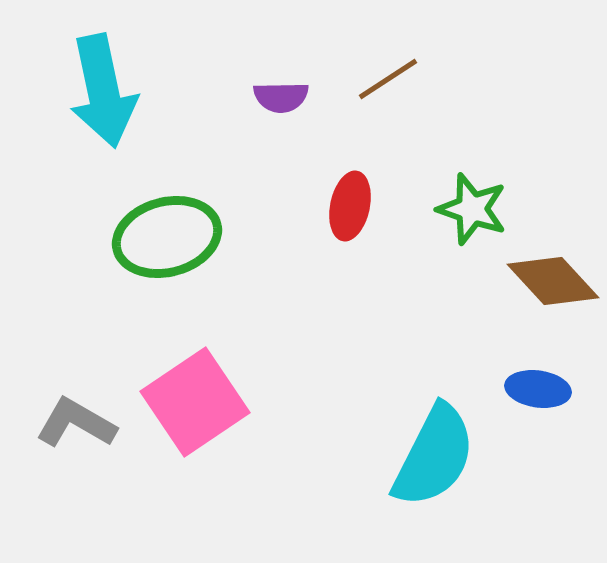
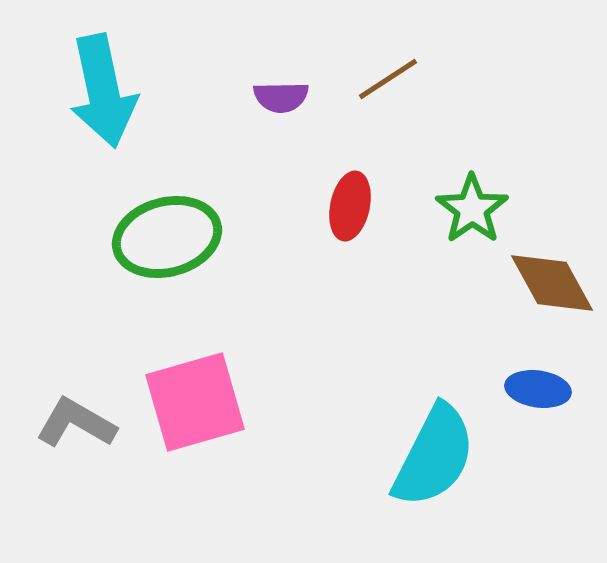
green star: rotated 18 degrees clockwise
brown diamond: moved 1 px left, 2 px down; rotated 14 degrees clockwise
pink square: rotated 18 degrees clockwise
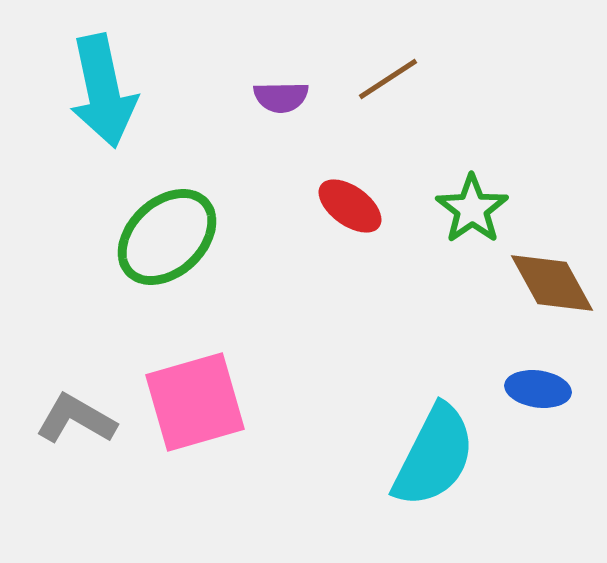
red ellipse: rotated 66 degrees counterclockwise
green ellipse: rotated 28 degrees counterclockwise
gray L-shape: moved 4 px up
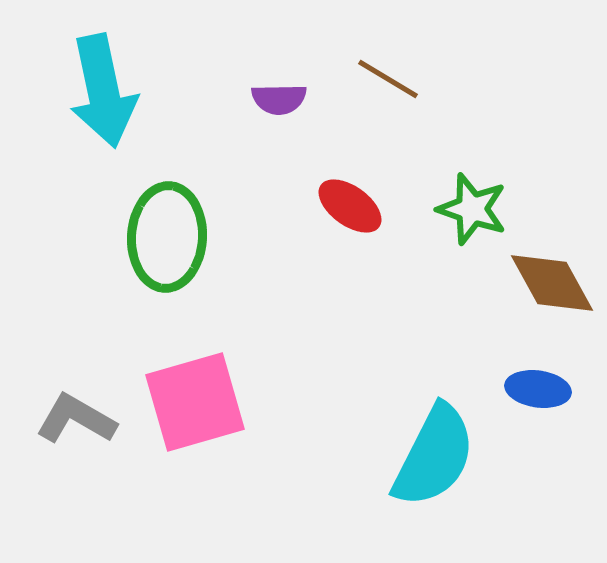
brown line: rotated 64 degrees clockwise
purple semicircle: moved 2 px left, 2 px down
green star: rotated 18 degrees counterclockwise
green ellipse: rotated 44 degrees counterclockwise
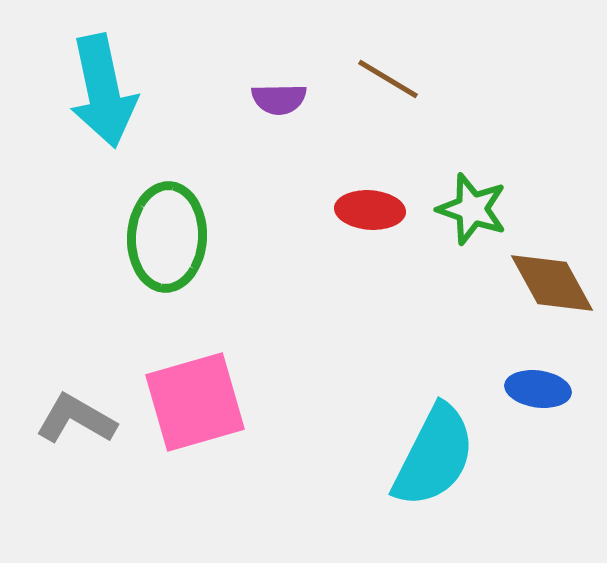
red ellipse: moved 20 px right, 4 px down; rotated 32 degrees counterclockwise
